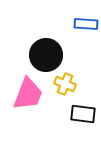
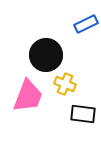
blue rectangle: rotated 30 degrees counterclockwise
pink trapezoid: moved 2 px down
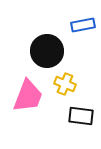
blue rectangle: moved 3 px left, 1 px down; rotated 15 degrees clockwise
black circle: moved 1 px right, 4 px up
black rectangle: moved 2 px left, 2 px down
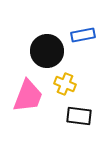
blue rectangle: moved 10 px down
black rectangle: moved 2 px left
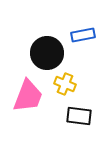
black circle: moved 2 px down
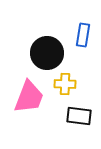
blue rectangle: rotated 70 degrees counterclockwise
yellow cross: rotated 20 degrees counterclockwise
pink trapezoid: moved 1 px right, 1 px down
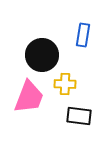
black circle: moved 5 px left, 2 px down
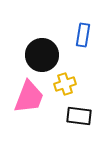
yellow cross: rotated 20 degrees counterclockwise
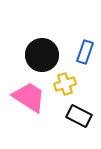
blue rectangle: moved 2 px right, 17 px down; rotated 10 degrees clockwise
pink trapezoid: rotated 78 degrees counterclockwise
black rectangle: rotated 20 degrees clockwise
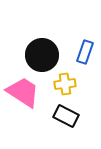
yellow cross: rotated 10 degrees clockwise
pink trapezoid: moved 6 px left, 5 px up
black rectangle: moved 13 px left
